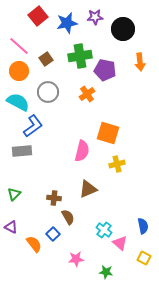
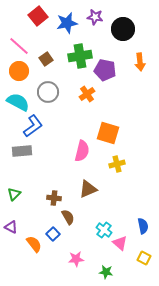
purple star: rotated 14 degrees clockwise
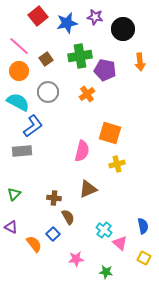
orange square: moved 2 px right
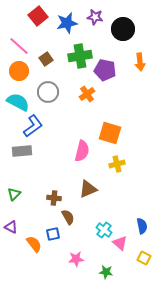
blue semicircle: moved 1 px left
blue square: rotated 32 degrees clockwise
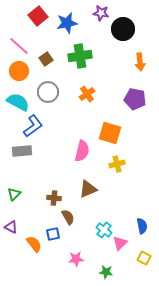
purple star: moved 6 px right, 4 px up
purple pentagon: moved 30 px right, 29 px down
pink triangle: rotated 35 degrees clockwise
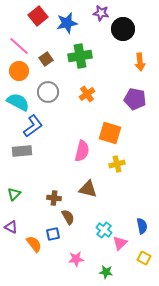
brown triangle: rotated 36 degrees clockwise
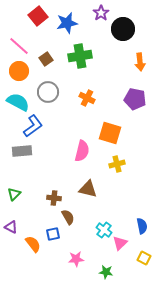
purple star: rotated 28 degrees clockwise
orange cross: moved 4 px down; rotated 28 degrees counterclockwise
orange semicircle: moved 1 px left
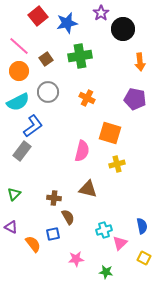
cyan semicircle: rotated 125 degrees clockwise
gray rectangle: rotated 48 degrees counterclockwise
cyan cross: rotated 35 degrees clockwise
